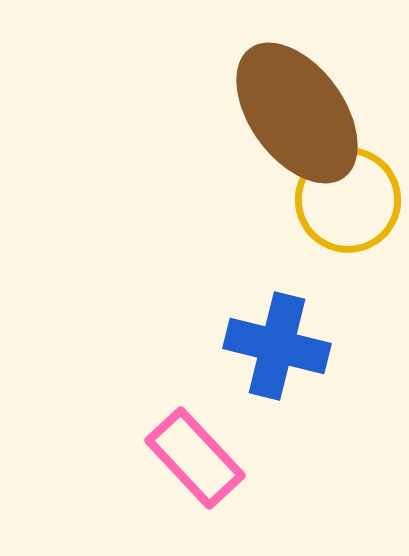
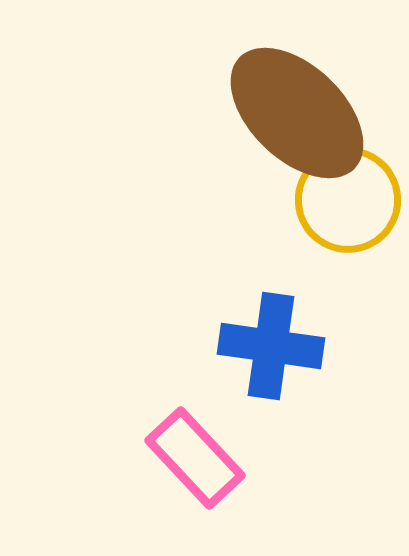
brown ellipse: rotated 10 degrees counterclockwise
blue cross: moved 6 px left; rotated 6 degrees counterclockwise
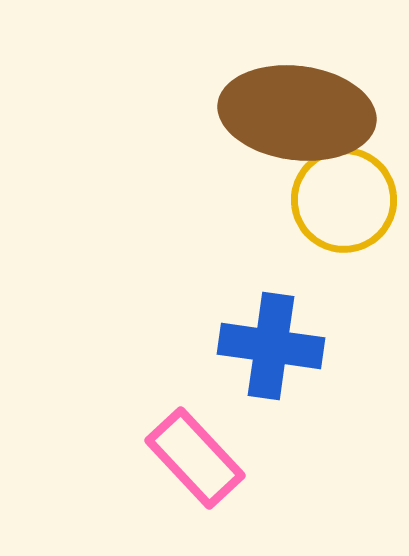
brown ellipse: rotated 37 degrees counterclockwise
yellow circle: moved 4 px left
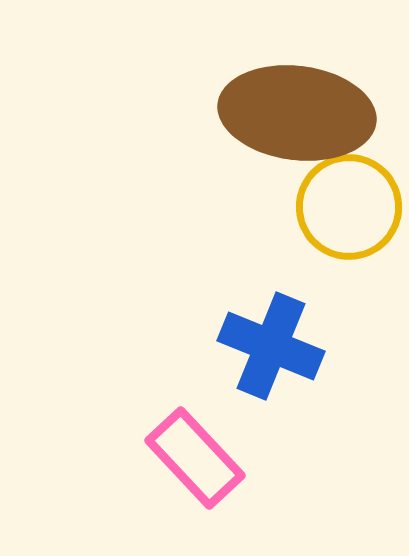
yellow circle: moved 5 px right, 7 px down
blue cross: rotated 14 degrees clockwise
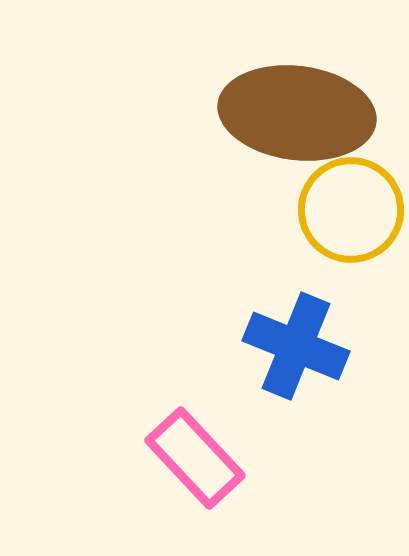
yellow circle: moved 2 px right, 3 px down
blue cross: moved 25 px right
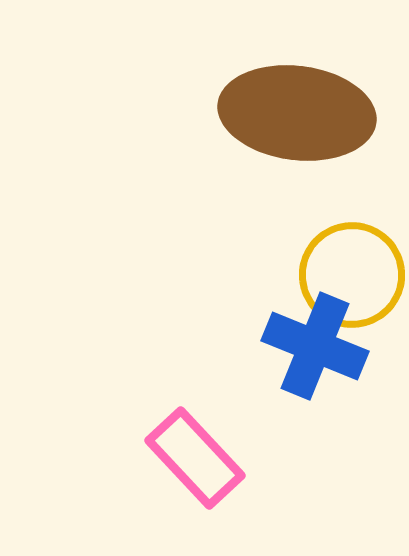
yellow circle: moved 1 px right, 65 px down
blue cross: moved 19 px right
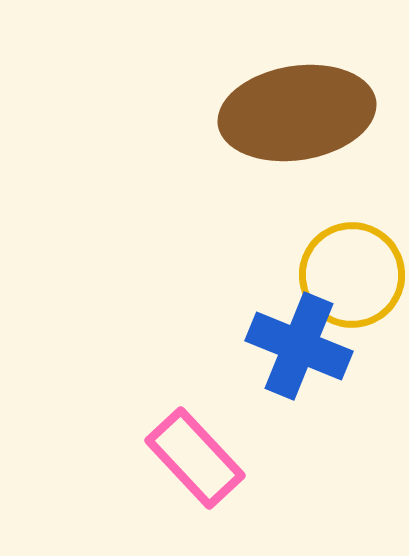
brown ellipse: rotated 16 degrees counterclockwise
blue cross: moved 16 px left
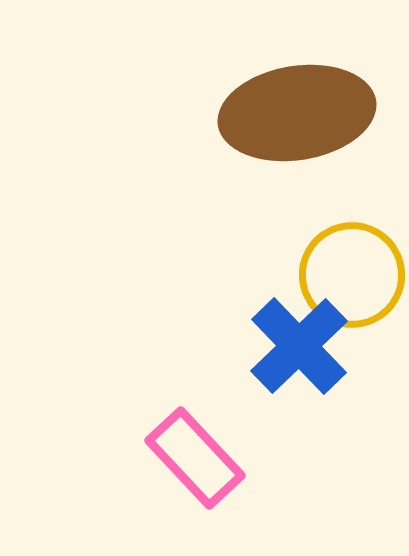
blue cross: rotated 24 degrees clockwise
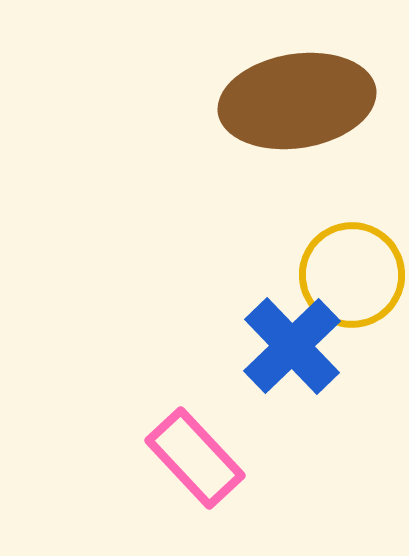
brown ellipse: moved 12 px up
blue cross: moved 7 px left
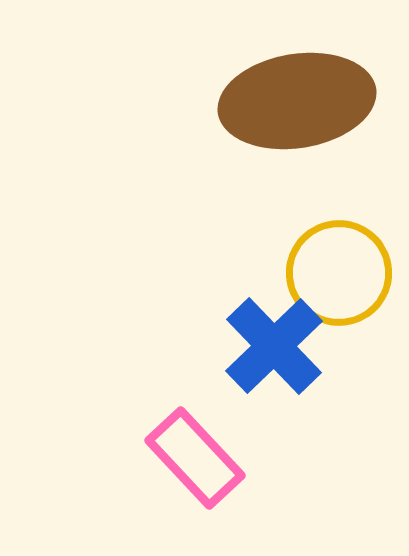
yellow circle: moved 13 px left, 2 px up
blue cross: moved 18 px left
